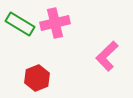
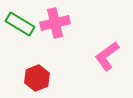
pink L-shape: rotated 8 degrees clockwise
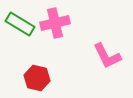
pink L-shape: rotated 80 degrees counterclockwise
red hexagon: rotated 25 degrees counterclockwise
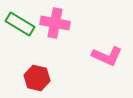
pink cross: rotated 24 degrees clockwise
pink L-shape: rotated 40 degrees counterclockwise
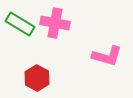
pink L-shape: rotated 8 degrees counterclockwise
red hexagon: rotated 15 degrees clockwise
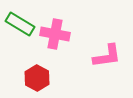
pink cross: moved 11 px down
pink L-shape: rotated 24 degrees counterclockwise
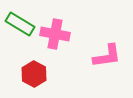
red hexagon: moved 3 px left, 4 px up
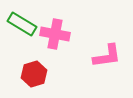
green rectangle: moved 2 px right
red hexagon: rotated 15 degrees clockwise
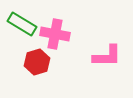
pink L-shape: rotated 8 degrees clockwise
red hexagon: moved 3 px right, 12 px up
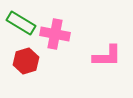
green rectangle: moved 1 px left, 1 px up
red hexagon: moved 11 px left, 1 px up
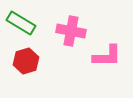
pink cross: moved 16 px right, 3 px up
